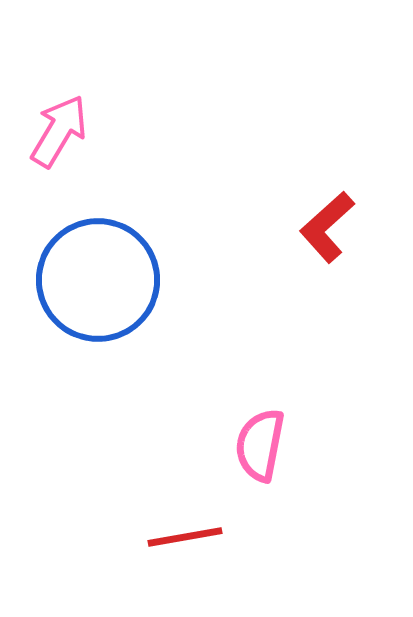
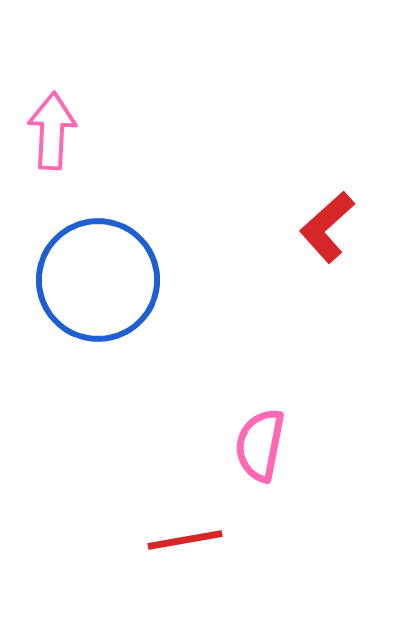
pink arrow: moved 7 px left; rotated 28 degrees counterclockwise
red line: moved 3 px down
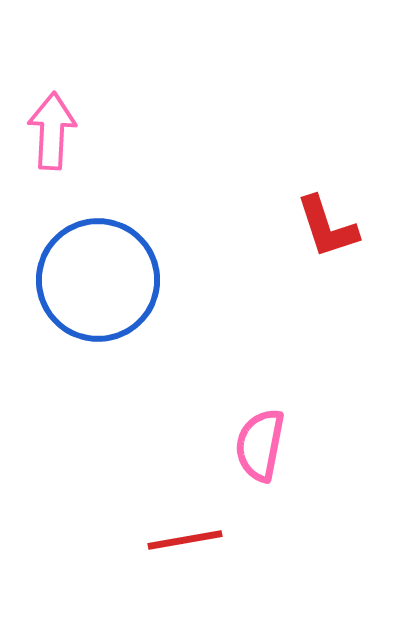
red L-shape: rotated 66 degrees counterclockwise
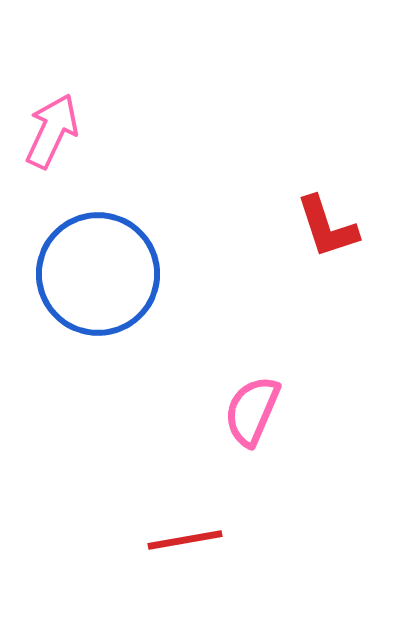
pink arrow: rotated 22 degrees clockwise
blue circle: moved 6 px up
pink semicircle: moved 8 px left, 34 px up; rotated 12 degrees clockwise
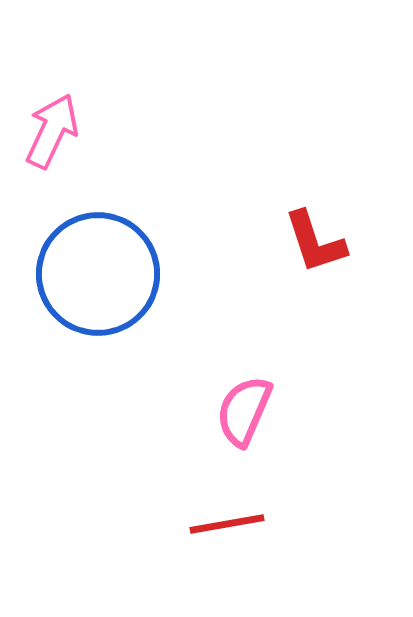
red L-shape: moved 12 px left, 15 px down
pink semicircle: moved 8 px left
red line: moved 42 px right, 16 px up
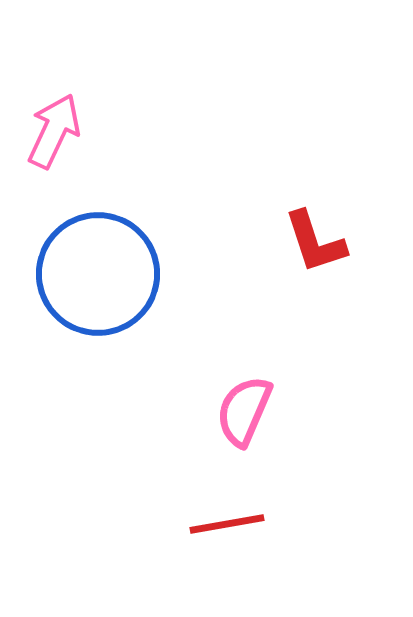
pink arrow: moved 2 px right
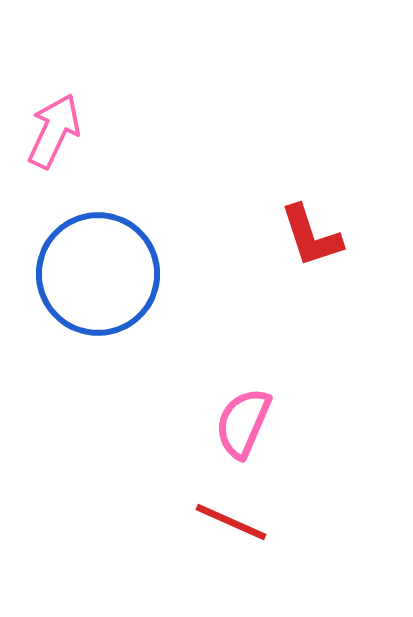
red L-shape: moved 4 px left, 6 px up
pink semicircle: moved 1 px left, 12 px down
red line: moved 4 px right, 2 px up; rotated 34 degrees clockwise
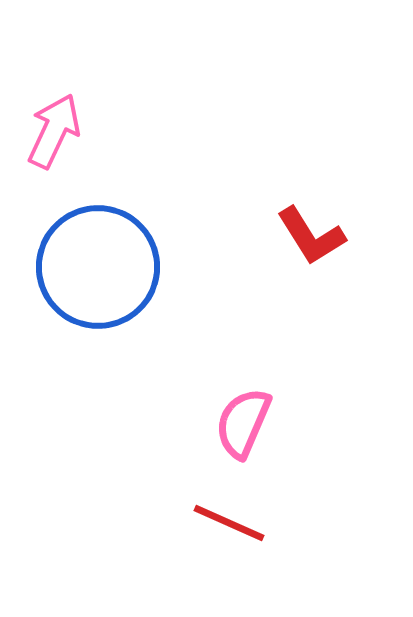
red L-shape: rotated 14 degrees counterclockwise
blue circle: moved 7 px up
red line: moved 2 px left, 1 px down
